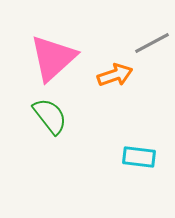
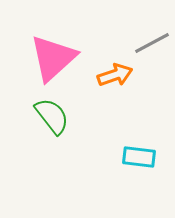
green semicircle: moved 2 px right
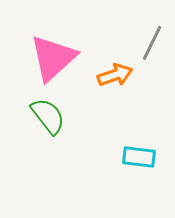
gray line: rotated 36 degrees counterclockwise
green semicircle: moved 4 px left
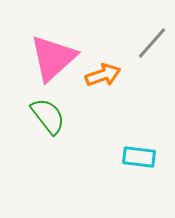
gray line: rotated 15 degrees clockwise
orange arrow: moved 12 px left
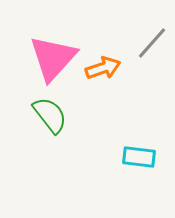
pink triangle: rotated 6 degrees counterclockwise
orange arrow: moved 7 px up
green semicircle: moved 2 px right, 1 px up
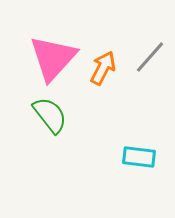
gray line: moved 2 px left, 14 px down
orange arrow: rotated 44 degrees counterclockwise
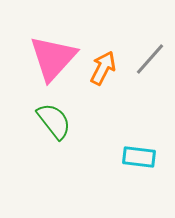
gray line: moved 2 px down
green semicircle: moved 4 px right, 6 px down
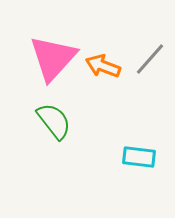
orange arrow: moved 2 px up; rotated 96 degrees counterclockwise
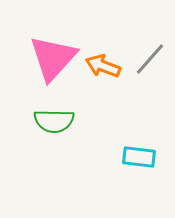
green semicircle: rotated 129 degrees clockwise
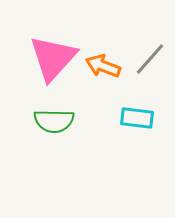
cyan rectangle: moved 2 px left, 39 px up
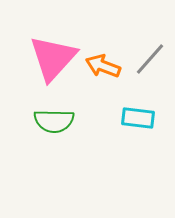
cyan rectangle: moved 1 px right
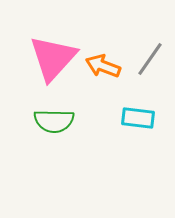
gray line: rotated 6 degrees counterclockwise
